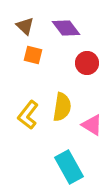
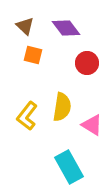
yellow L-shape: moved 1 px left, 1 px down
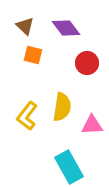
pink triangle: rotated 35 degrees counterclockwise
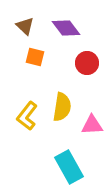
orange square: moved 2 px right, 2 px down
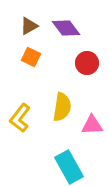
brown triangle: moved 4 px right; rotated 48 degrees clockwise
orange square: moved 4 px left; rotated 12 degrees clockwise
yellow L-shape: moved 7 px left, 2 px down
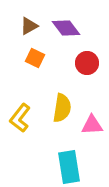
orange square: moved 4 px right, 1 px down
yellow semicircle: moved 1 px down
cyan rectangle: rotated 20 degrees clockwise
